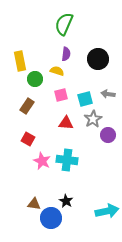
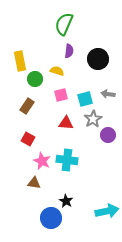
purple semicircle: moved 3 px right, 3 px up
brown triangle: moved 21 px up
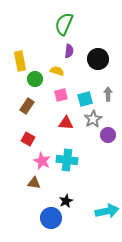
gray arrow: rotated 80 degrees clockwise
black star: rotated 16 degrees clockwise
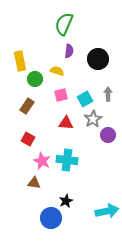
cyan square: rotated 14 degrees counterclockwise
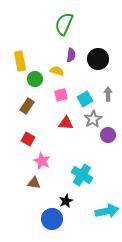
purple semicircle: moved 2 px right, 4 px down
cyan cross: moved 15 px right, 15 px down; rotated 25 degrees clockwise
blue circle: moved 1 px right, 1 px down
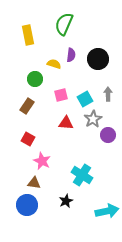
yellow rectangle: moved 8 px right, 26 px up
yellow semicircle: moved 3 px left, 7 px up
blue circle: moved 25 px left, 14 px up
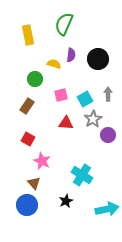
brown triangle: rotated 40 degrees clockwise
cyan arrow: moved 2 px up
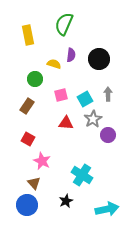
black circle: moved 1 px right
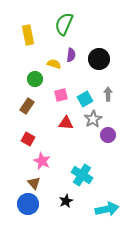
blue circle: moved 1 px right, 1 px up
